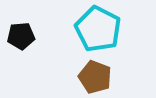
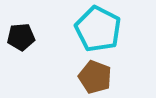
black pentagon: moved 1 px down
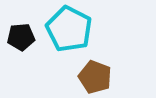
cyan pentagon: moved 29 px left
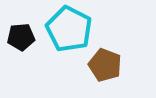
brown pentagon: moved 10 px right, 12 px up
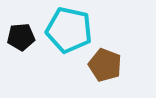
cyan pentagon: moved 1 px down; rotated 15 degrees counterclockwise
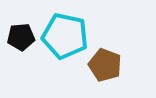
cyan pentagon: moved 4 px left, 6 px down
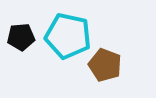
cyan pentagon: moved 3 px right
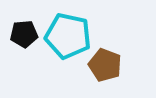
black pentagon: moved 3 px right, 3 px up
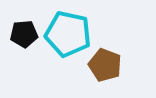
cyan pentagon: moved 2 px up
